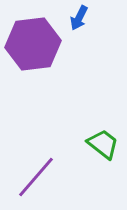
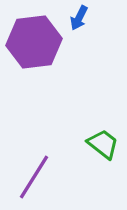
purple hexagon: moved 1 px right, 2 px up
purple line: moved 2 px left; rotated 9 degrees counterclockwise
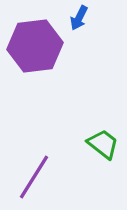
purple hexagon: moved 1 px right, 4 px down
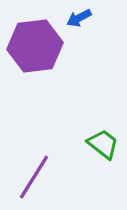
blue arrow: rotated 35 degrees clockwise
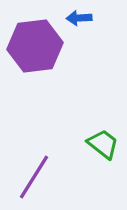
blue arrow: rotated 25 degrees clockwise
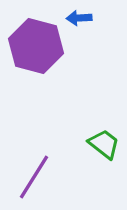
purple hexagon: moved 1 px right; rotated 22 degrees clockwise
green trapezoid: moved 1 px right
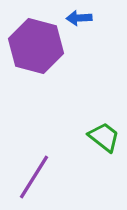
green trapezoid: moved 7 px up
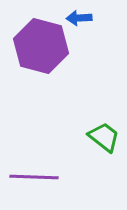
purple hexagon: moved 5 px right
purple line: rotated 60 degrees clockwise
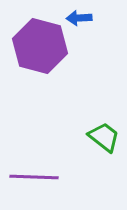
purple hexagon: moved 1 px left
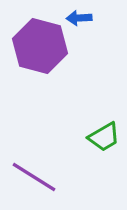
green trapezoid: rotated 112 degrees clockwise
purple line: rotated 30 degrees clockwise
